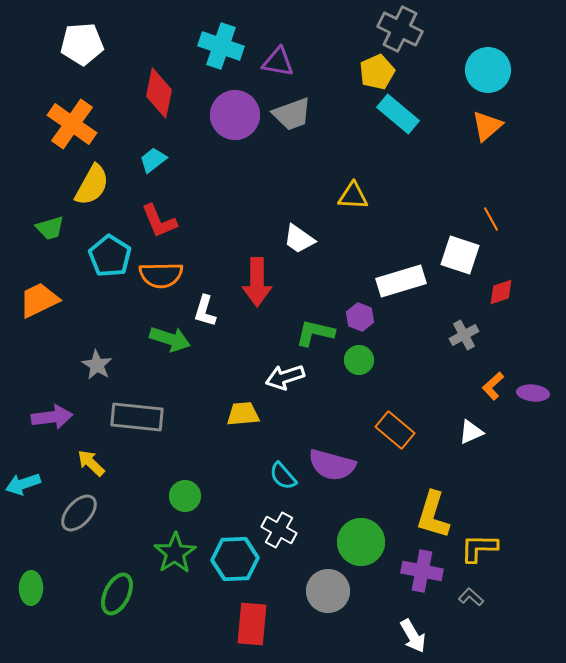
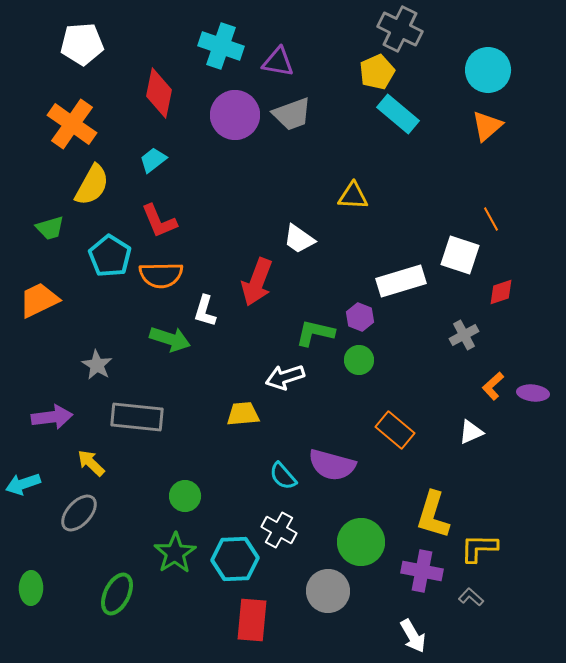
red arrow at (257, 282): rotated 21 degrees clockwise
red rectangle at (252, 624): moved 4 px up
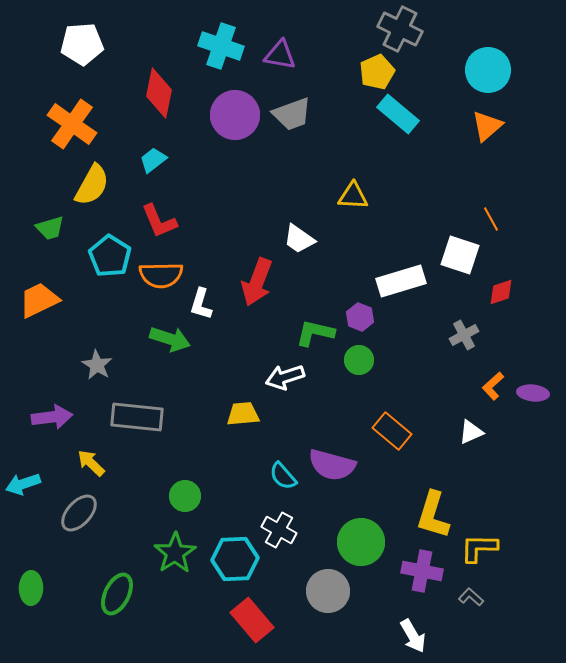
purple triangle at (278, 62): moved 2 px right, 7 px up
white L-shape at (205, 311): moved 4 px left, 7 px up
orange rectangle at (395, 430): moved 3 px left, 1 px down
red rectangle at (252, 620): rotated 45 degrees counterclockwise
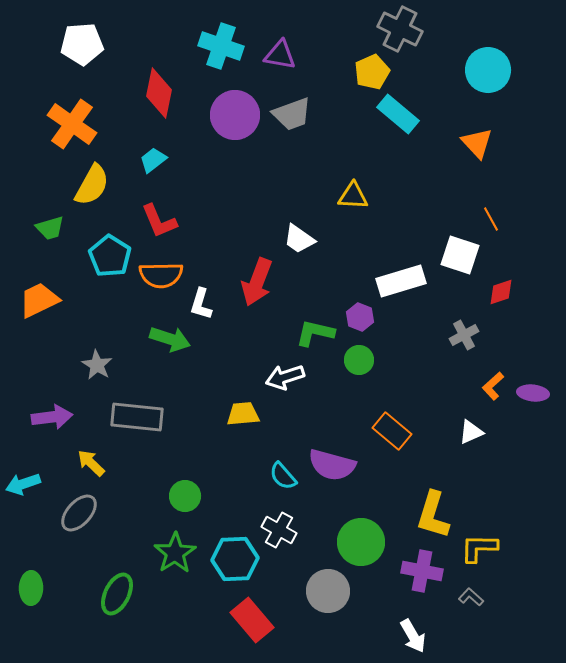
yellow pentagon at (377, 72): moved 5 px left
orange triangle at (487, 126): moved 10 px left, 17 px down; rotated 32 degrees counterclockwise
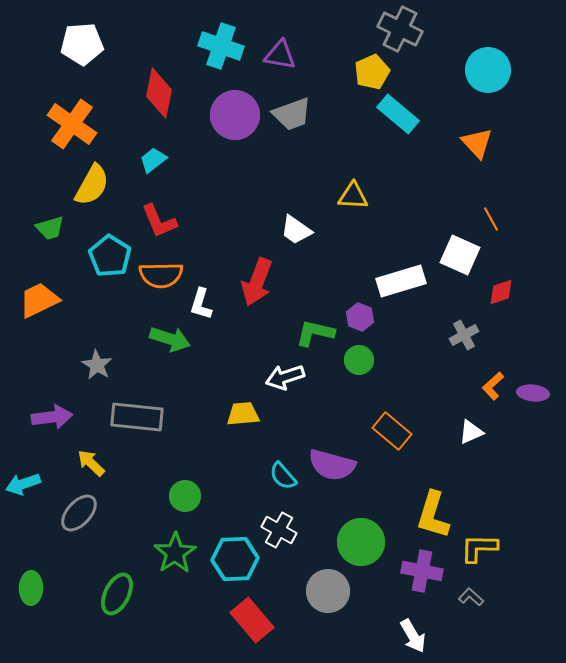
white trapezoid at (299, 239): moved 3 px left, 9 px up
white square at (460, 255): rotated 6 degrees clockwise
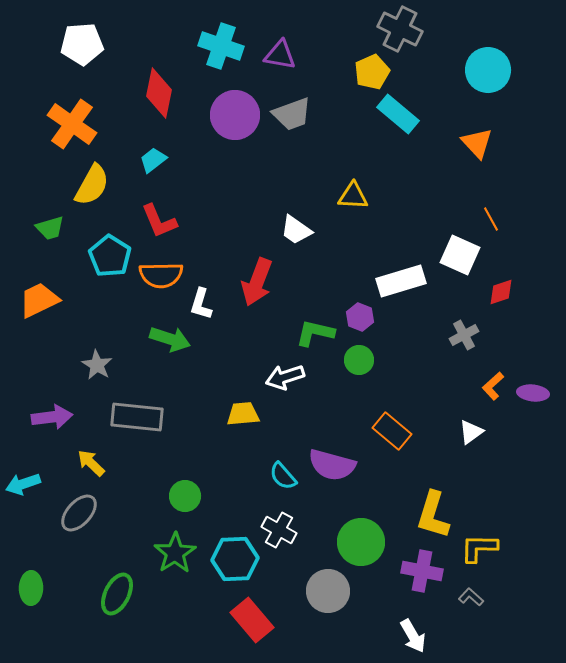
white triangle at (471, 432): rotated 12 degrees counterclockwise
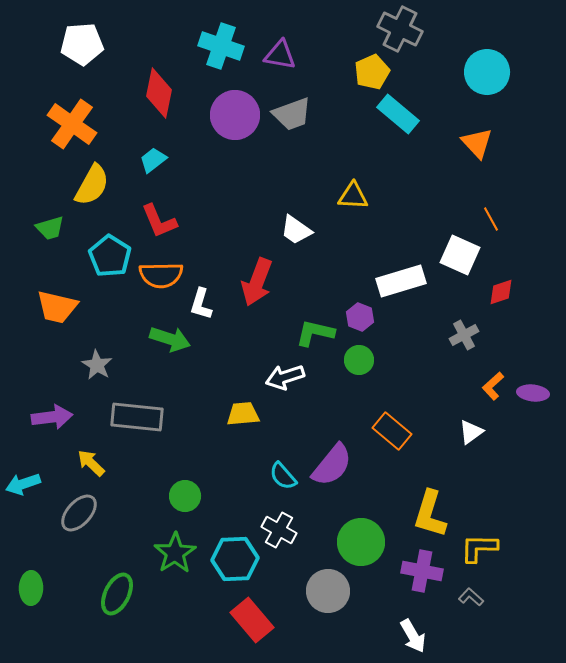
cyan circle at (488, 70): moved 1 px left, 2 px down
orange trapezoid at (39, 300): moved 18 px right, 7 px down; rotated 141 degrees counterclockwise
purple semicircle at (332, 465): rotated 66 degrees counterclockwise
yellow L-shape at (433, 515): moved 3 px left, 1 px up
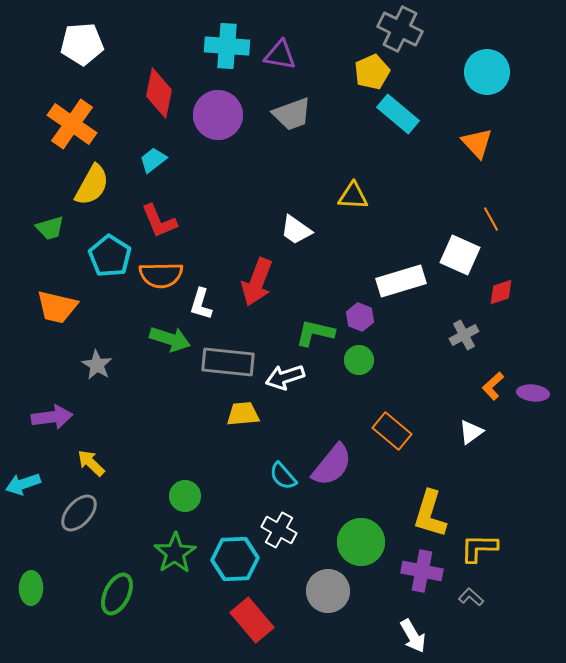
cyan cross at (221, 46): moved 6 px right; rotated 15 degrees counterclockwise
purple circle at (235, 115): moved 17 px left
gray rectangle at (137, 417): moved 91 px right, 55 px up
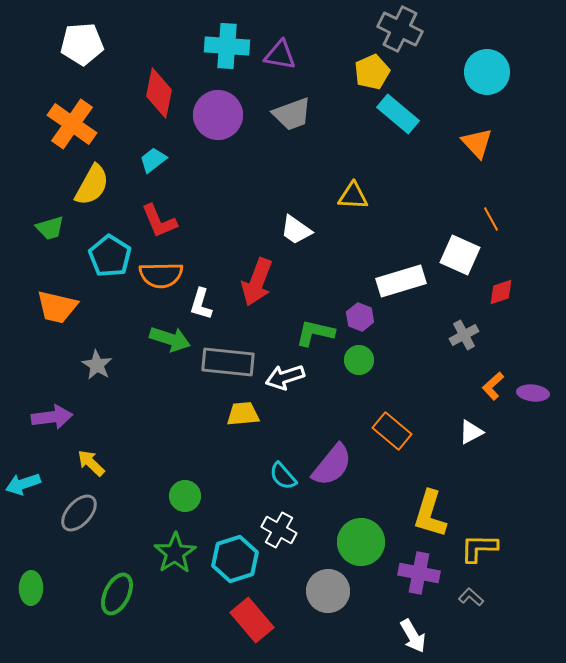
white triangle at (471, 432): rotated 8 degrees clockwise
cyan hexagon at (235, 559): rotated 15 degrees counterclockwise
purple cross at (422, 571): moved 3 px left, 2 px down
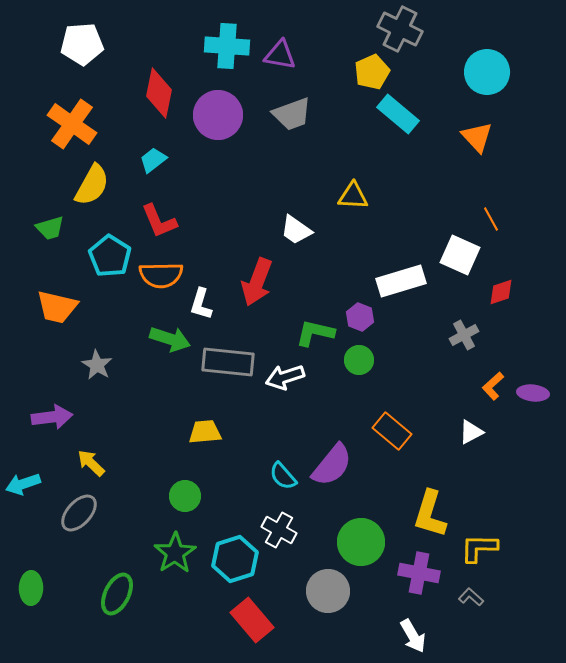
orange triangle at (477, 143): moved 6 px up
yellow trapezoid at (243, 414): moved 38 px left, 18 px down
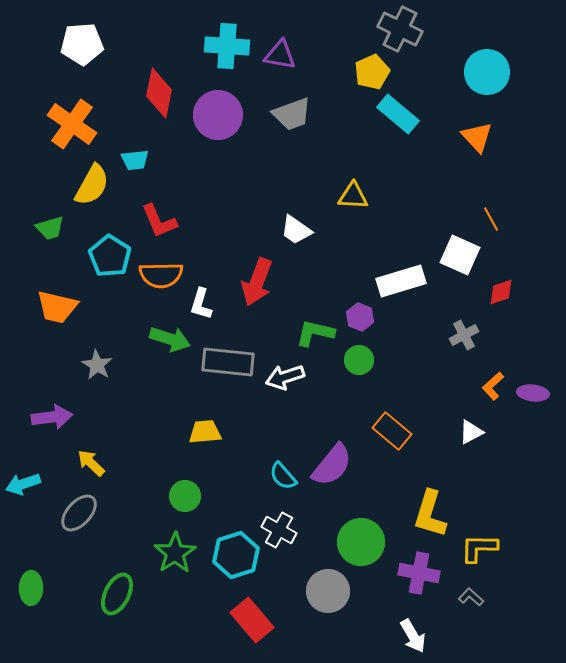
cyan trapezoid at (153, 160): moved 18 px left; rotated 148 degrees counterclockwise
cyan hexagon at (235, 559): moved 1 px right, 4 px up
